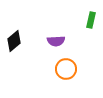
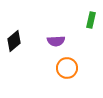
orange circle: moved 1 px right, 1 px up
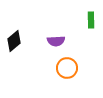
green rectangle: rotated 14 degrees counterclockwise
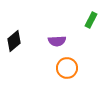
green rectangle: rotated 28 degrees clockwise
purple semicircle: moved 1 px right
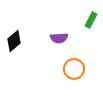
purple semicircle: moved 2 px right, 3 px up
orange circle: moved 7 px right, 1 px down
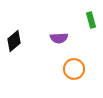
green rectangle: rotated 42 degrees counterclockwise
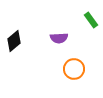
green rectangle: rotated 21 degrees counterclockwise
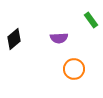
black diamond: moved 2 px up
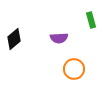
green rectangle: rotated 21 degrees clockwise
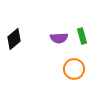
green rectangle: moved 9 px left, 16 px down
